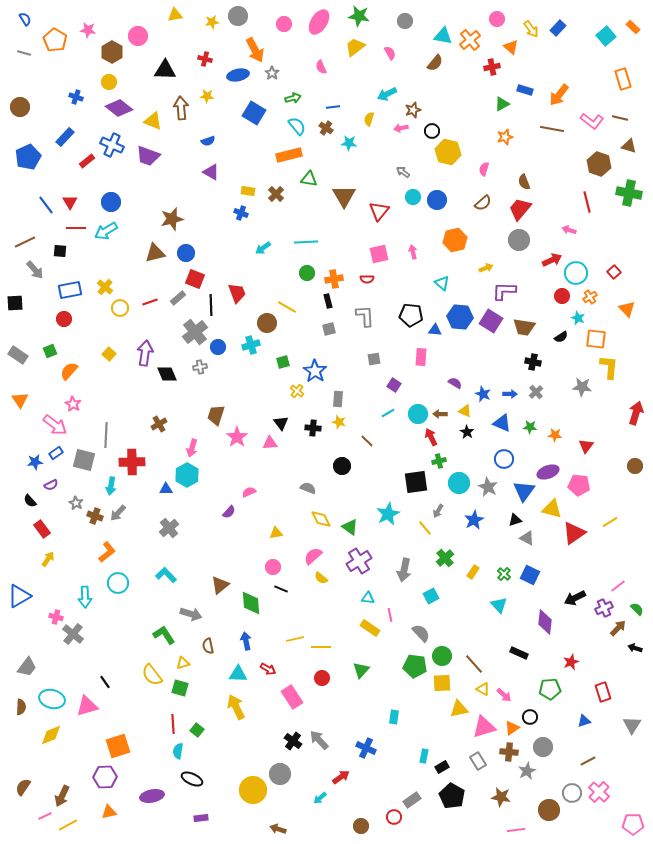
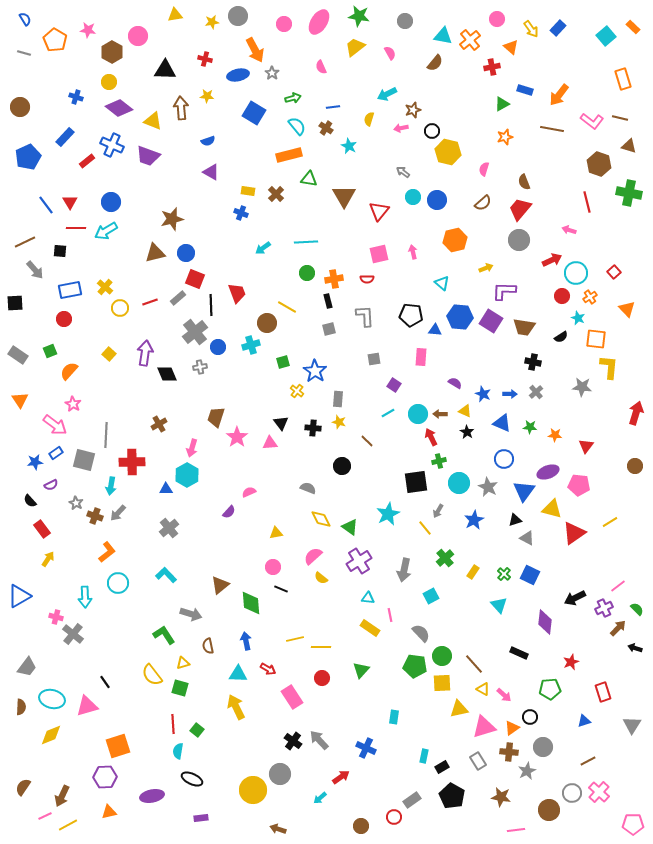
cyan star at (349, 143): moved 3 px down; rotated 21 degrees clockwise
brown trapezoid at (216, 415): moved 2 px down
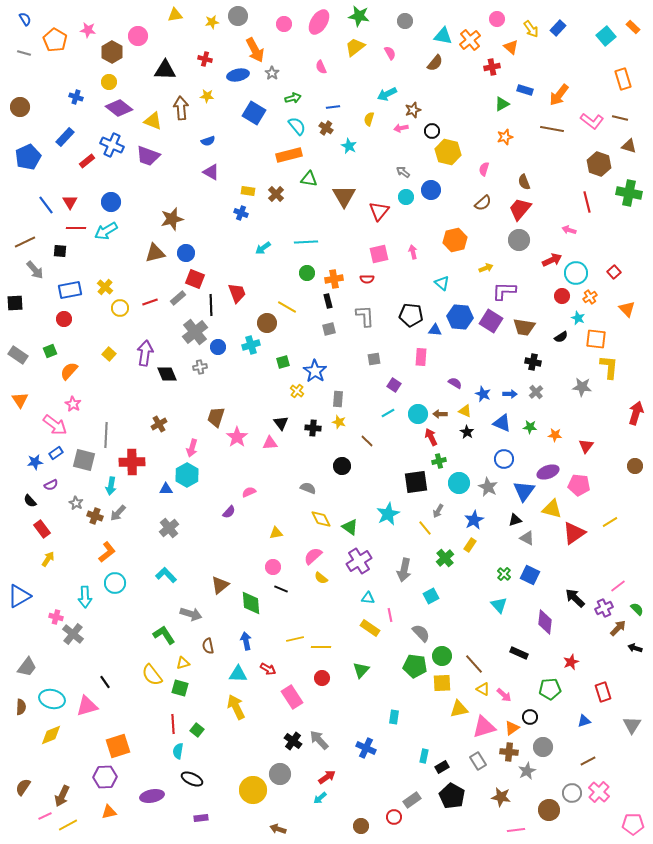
cyan circle at (413, 197): moved 7 px left
blue circle at (437, 200): moved 6 px left, 10 px up
yellow rectangle at (473, 572): moved 3 px left, 27 px up
cyan circle at (118, 583): moved 3 px left
black arrow at (575, 598): rotated 70 degrees clockwise
red arrow at (341, 777): moved 14 px left
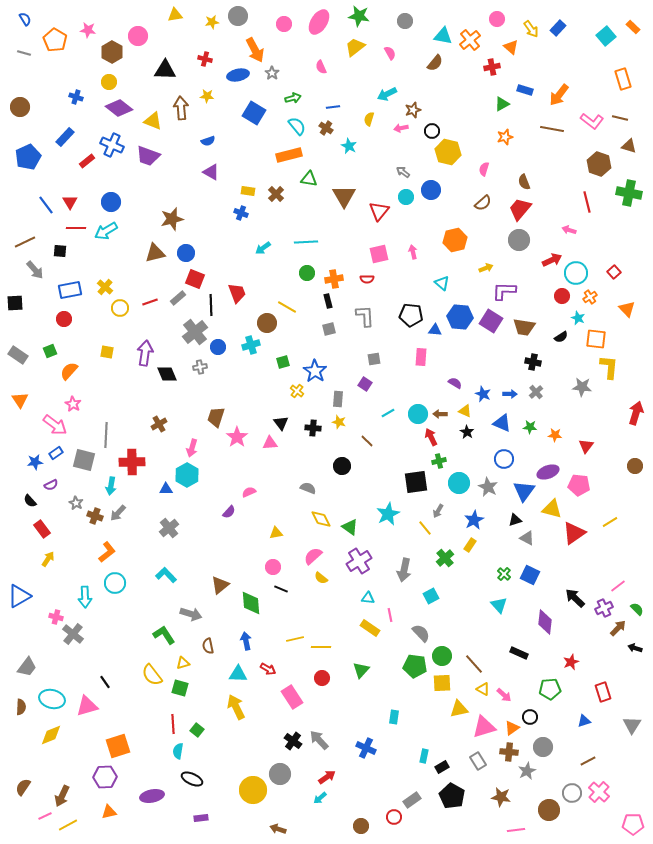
yellow square at (109, 354): moved 2 px left, 2 px up; rotated 32 degrees counterclockwise
purple square at (394, 385): moved 29 px left, 1 px up
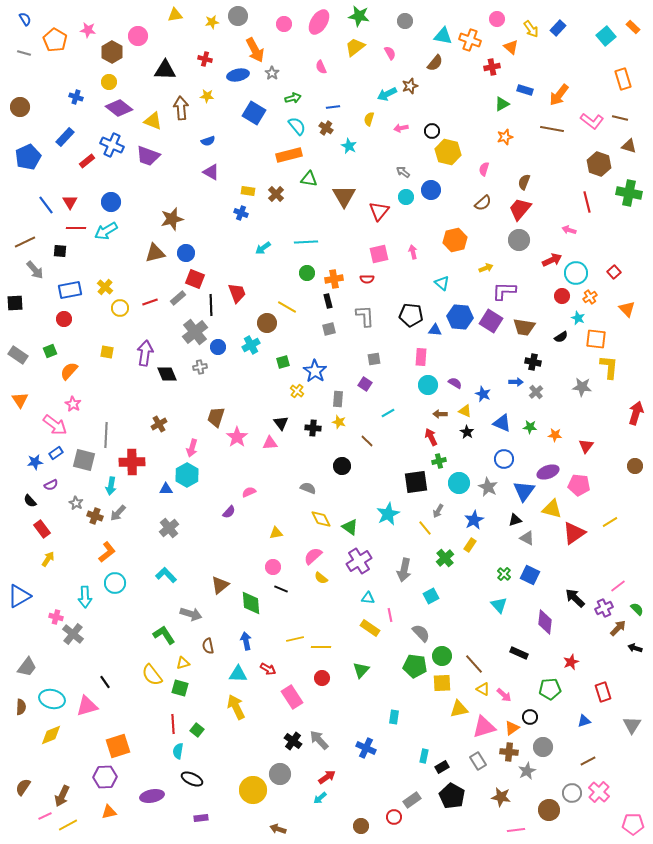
orange cross at (470, 40): rotated 30 degrees counterclockwise
brown star at (413, 110): moved 3 px left, 24 px up
brown semicircle at (524, 182): rotated 42 degrees clockwise
cyan cross at (251, 345): rotated 12 degrees counterclockwise
blue arrow at (510, 394): moved 6 px right, 12 px up
cyan circle at (418, 414): moved 10 px right, 29 px up
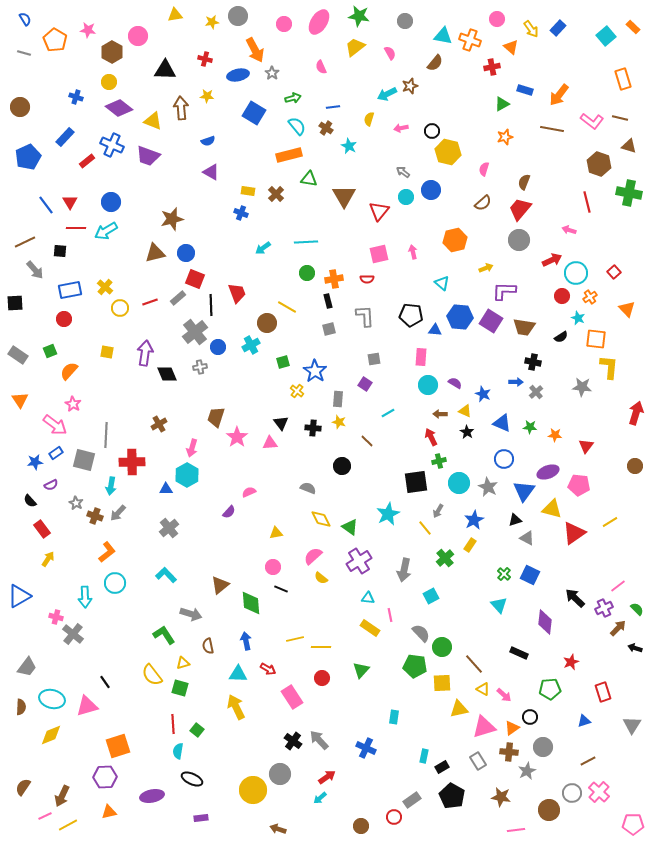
green circle at (442, 656): moved 9 px up
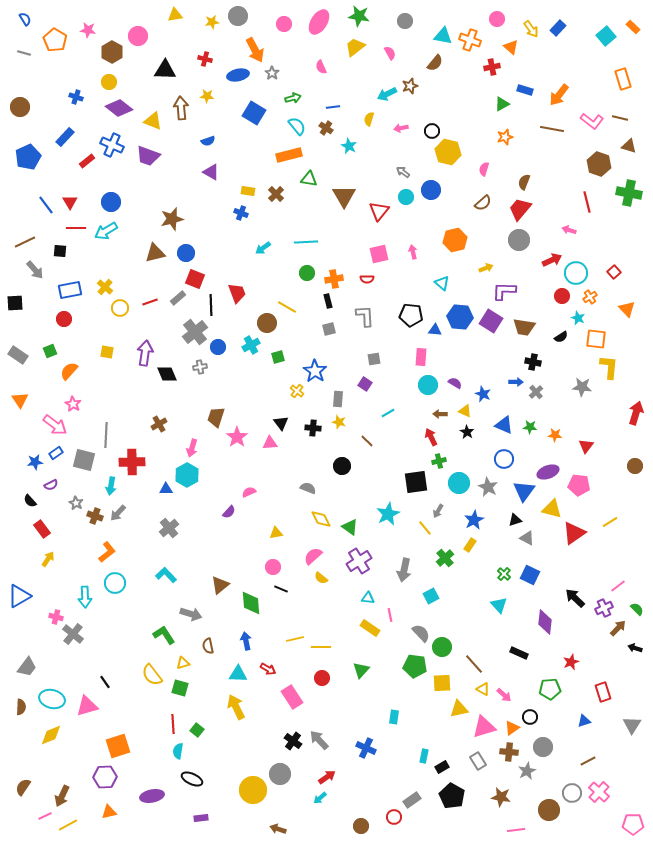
green square at (283, 362): moved 5 px left, 5 px up
blue triangle at (502, 423): moved 2 px right, 2 px down
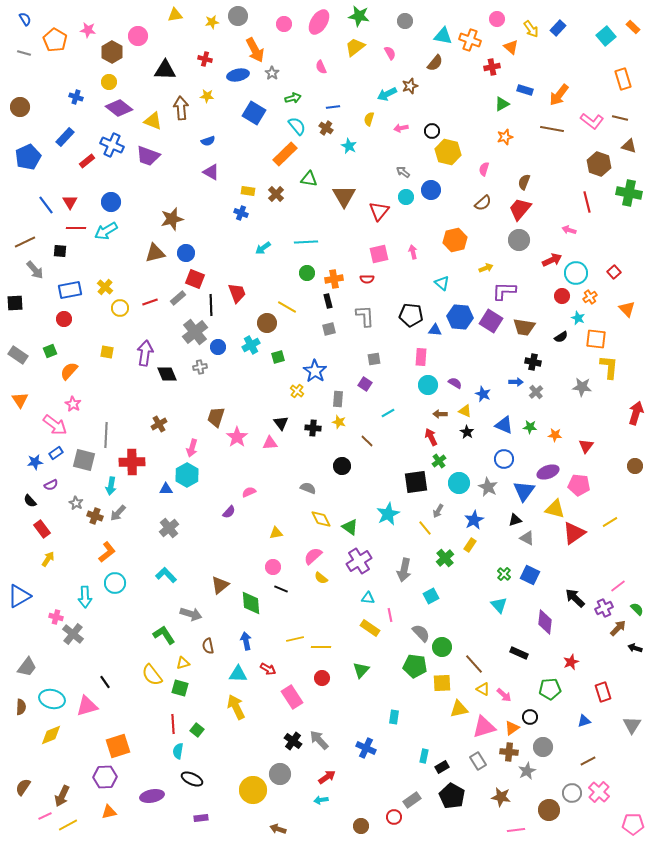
orange rectangle at (289, 155): moved 4 px left, 1 px up; rotated 30 degrees counterclockwise
green cross at (439, 461): rotated 24 degrees counterclockwise
yellow triangle at (552, 509): moved 3 px right
cyan arrow at (320, 798): moved 1 px right, 2 px down; rotated 32 degrees clockwise
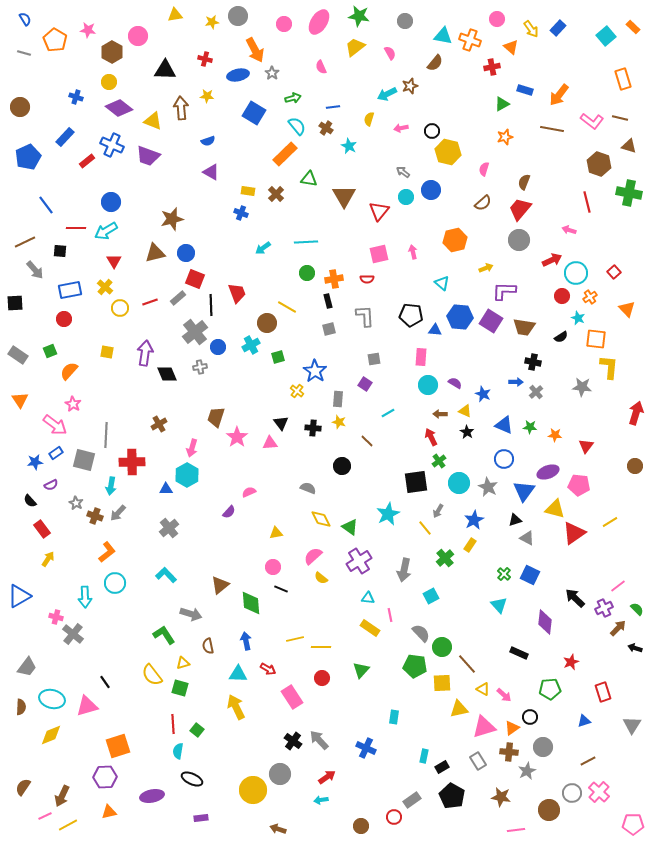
red triangle at (70, 202): moved 44 px right, 59 px down
brown line at (474, 664): moved 7 px left
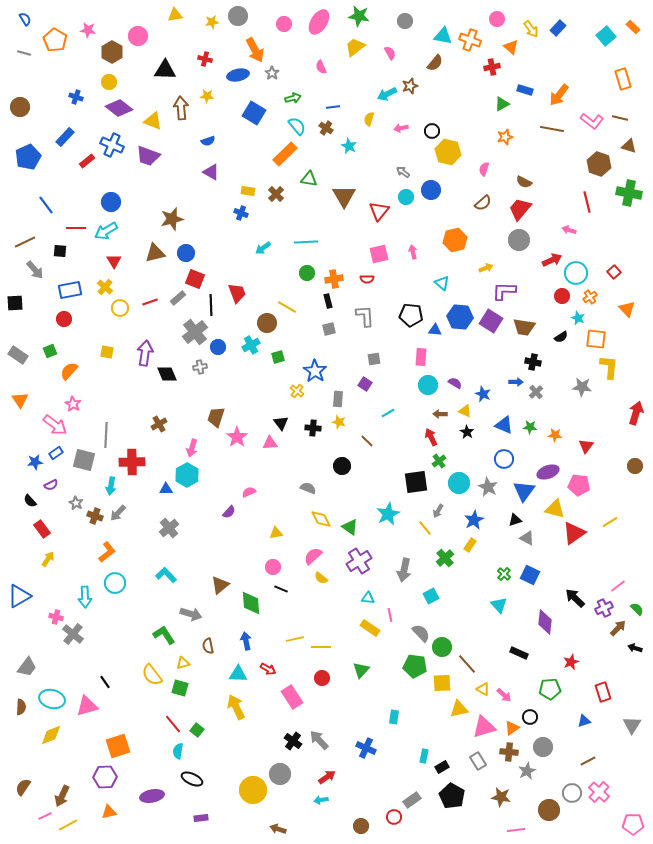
brown semicircle at (524, 182): rotated 84 degrees counterclockwise
red line at (173, 724): rotated 36 degrees counterclockwise
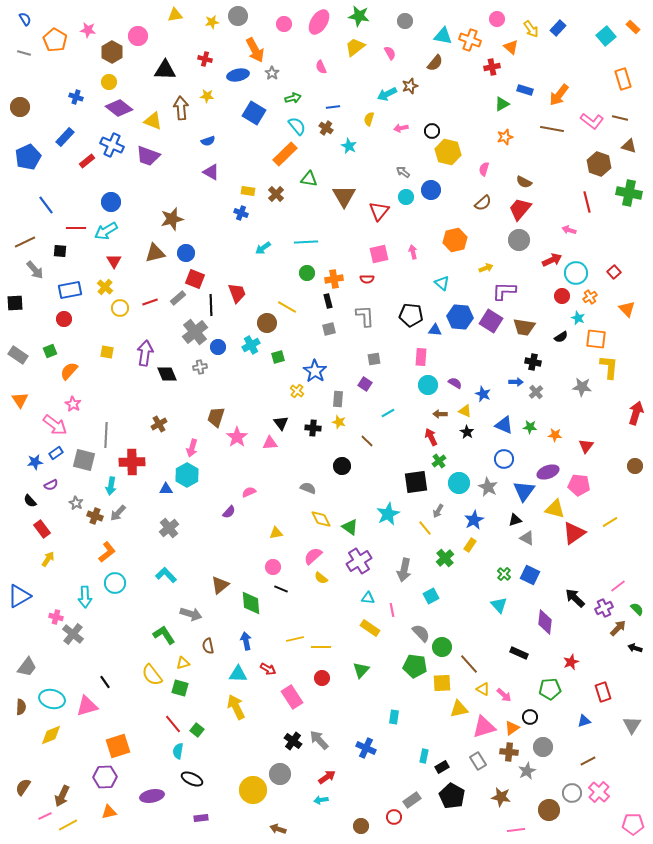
pink line at (390, 615): moved 2 px right, 5 px up
brown line at (467, 664): moved 2 px right
